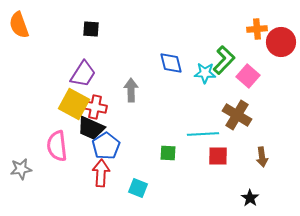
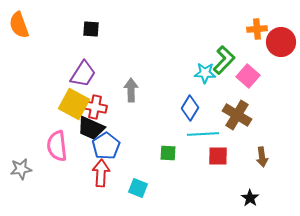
blue diamond: moved 19 px right, 45 px down; rotated 45 degrees clockwise
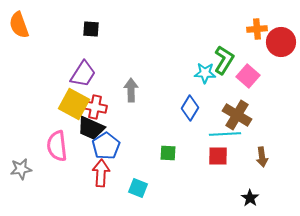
green L-shape: rotated 12 degrees counterclockwise
cyan line: moved 22 px right
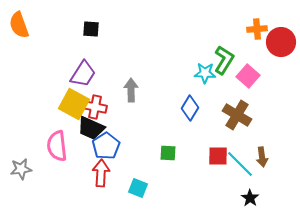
cyan line: moved 15 px right, 30 px down; rotated 48 degrees clockwise
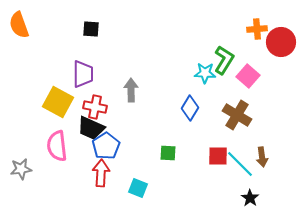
purple trapezoid: rotated 32 degrees counterclockwise
yellow square: moved 16 px left, 2 px up
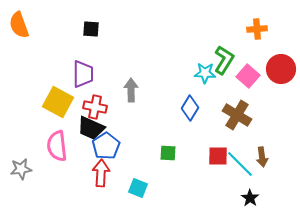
red circle: moved 27 px down
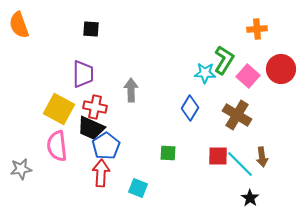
yellow square: moved 1 px right, 7 px down
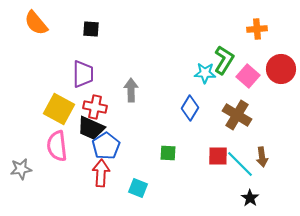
orange semicircle: moved 17 px right, 2 px up; rotated 20 degrees counterclockwise
